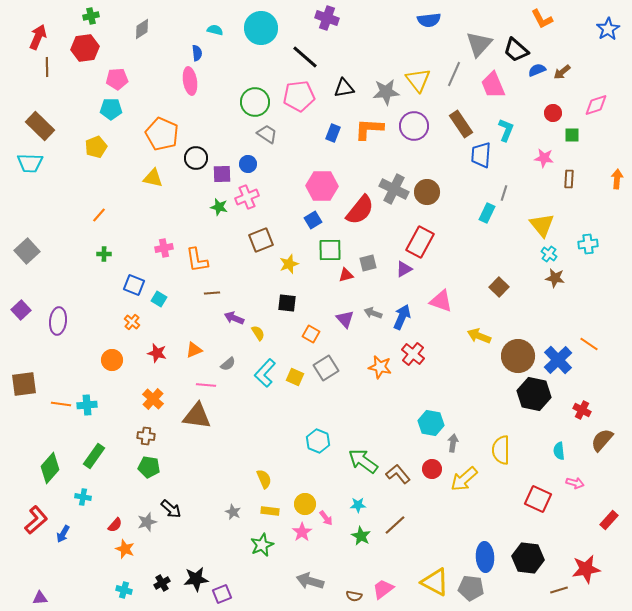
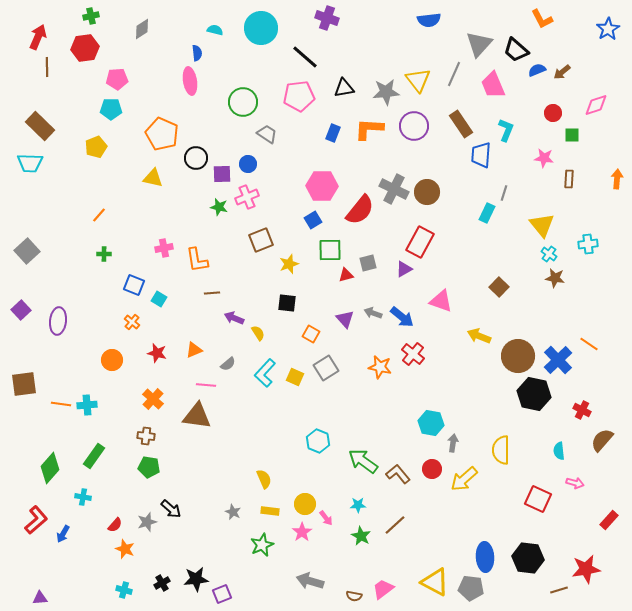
green circle at (255, 102): moved 12 px left
blue arrow at (402, 317): rotated 105 degrees clockwise
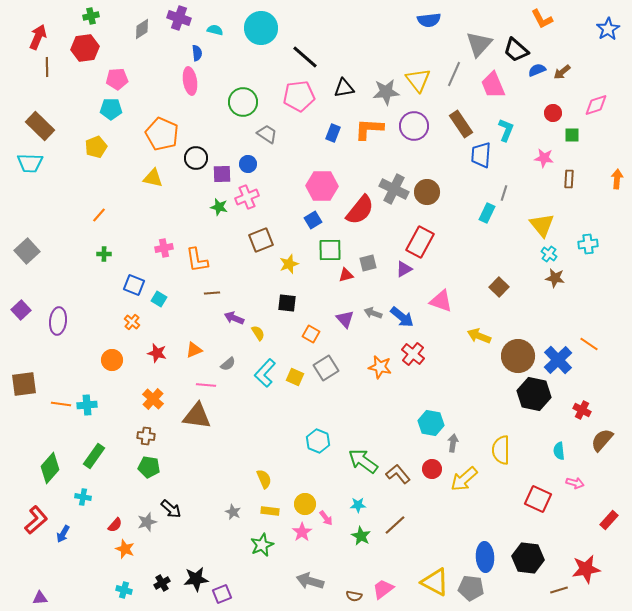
purple cross at (327, 18): moved 148 px left
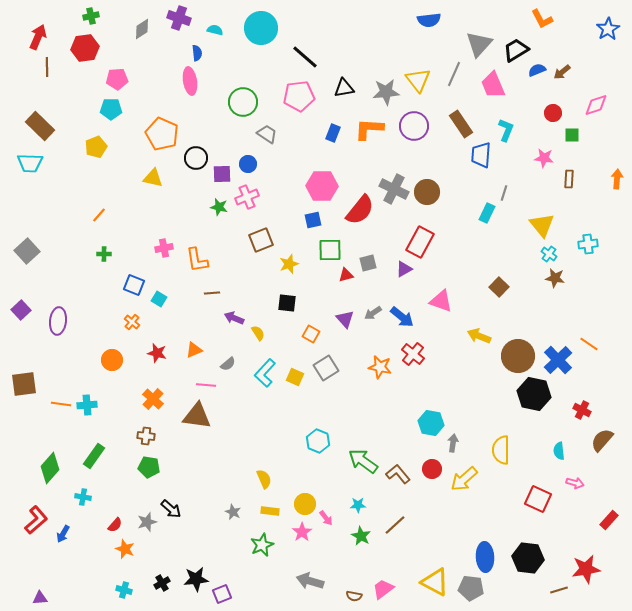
black trapezoid at (516, 50): rotated 108 degrees clockwise
blue square at (313, 220): rotated 18 degrees clockwise
gray arrow at (373, 313): rotated 54 degrees counterclockwise
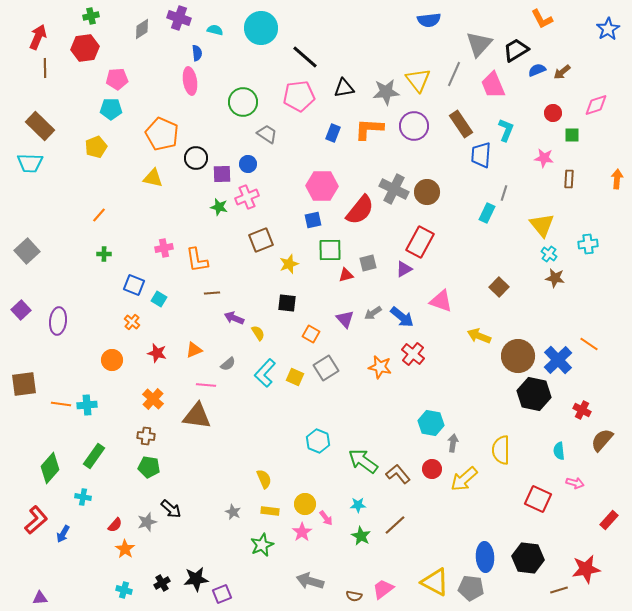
brown line at (47, 67): moved 2 px left, 1 px down
orange star at (125, 549): rotated 12 degrees clockwise
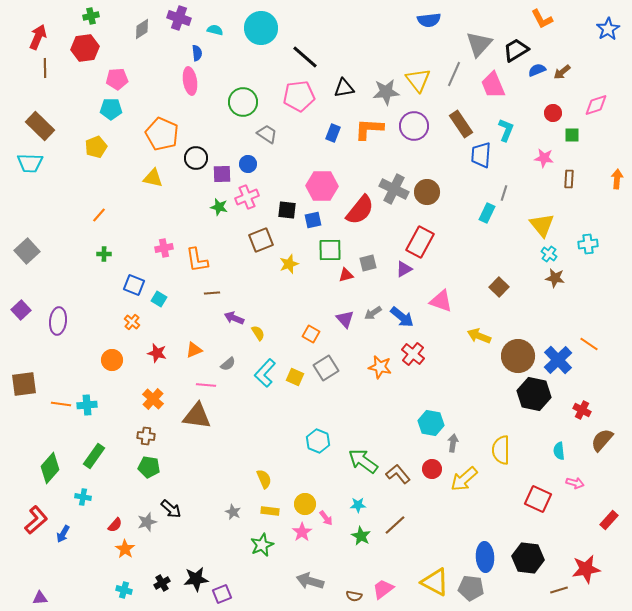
black square at (287, 303): moved 93 px up
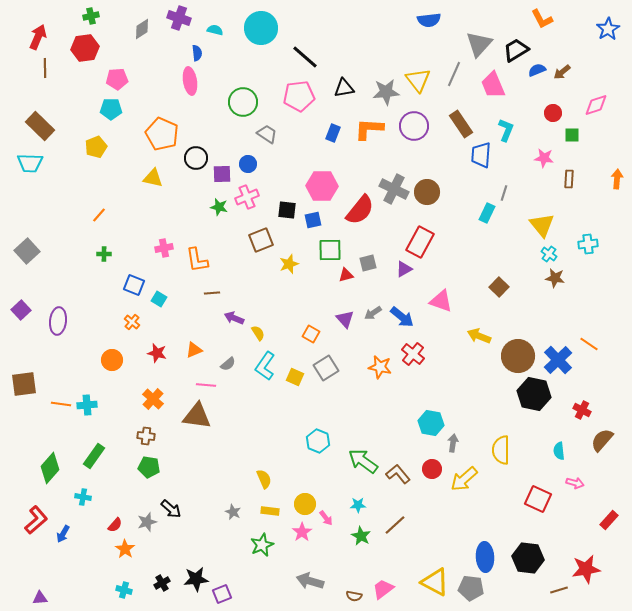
cyan L-shape at (265, 373): moved 7 px up; rotated 8 degrees counterclockwise
